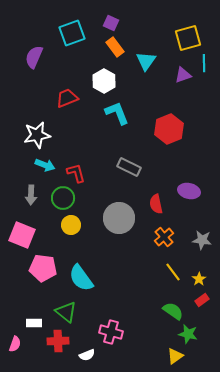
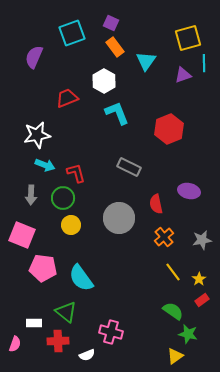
gray star: rotated 18 degrees counterclockwise
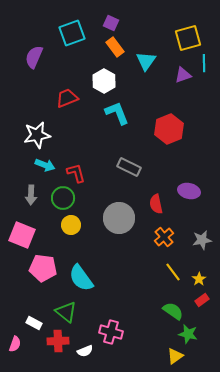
white rectangle: rotated 28 degrees clockwise
white semicircle: moved 2 px left, 4 px up
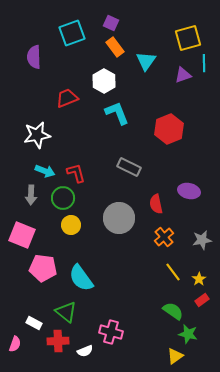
purple semicircle: rotated 25 degrees counterclockwise
cyan arrow: moved 6 px down
